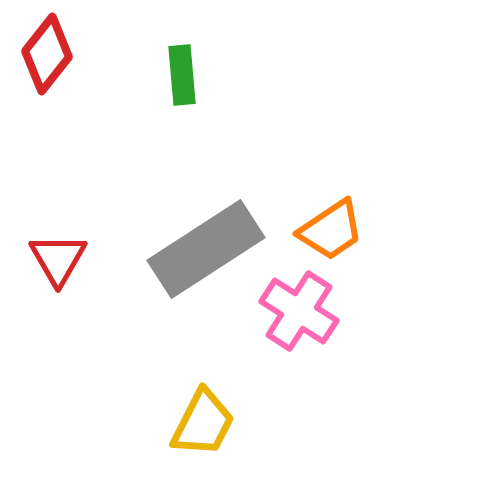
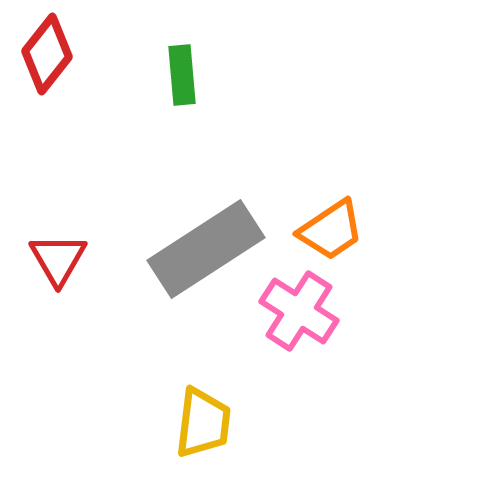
yellow trapezoid: rotated 20 degrees counterclockwise
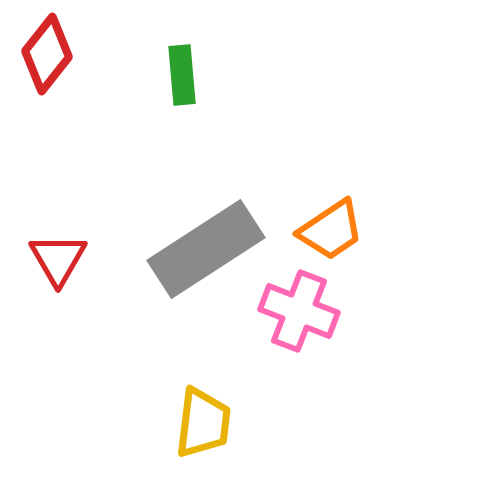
pink cross: rotated 12 degrees counterclockwise
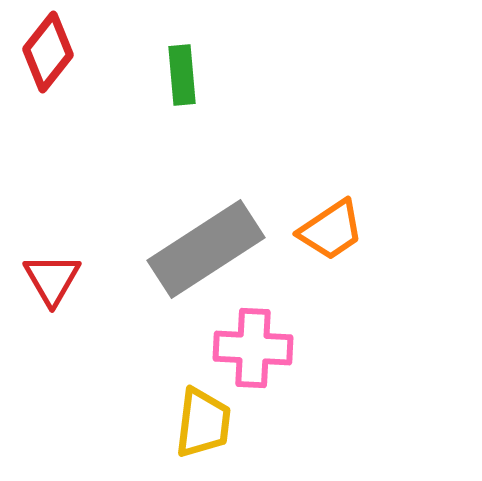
red diamond: moved 1 px right, 2 px up
red triangle: moved 6 px left, 20 px down
pink cross: moved 46 px left, 37 px down; rotated 18 degrees counterclockwise
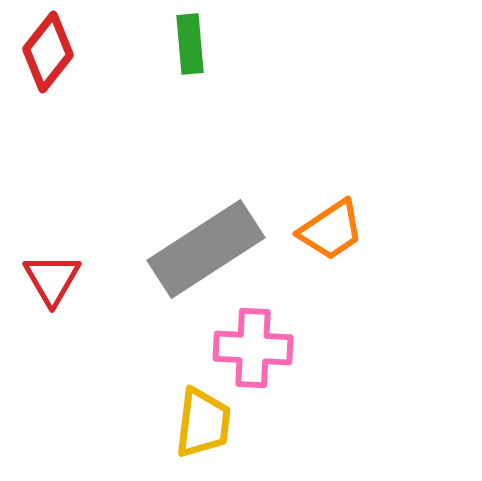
green rectangle: moved 8 px right, 31 px up
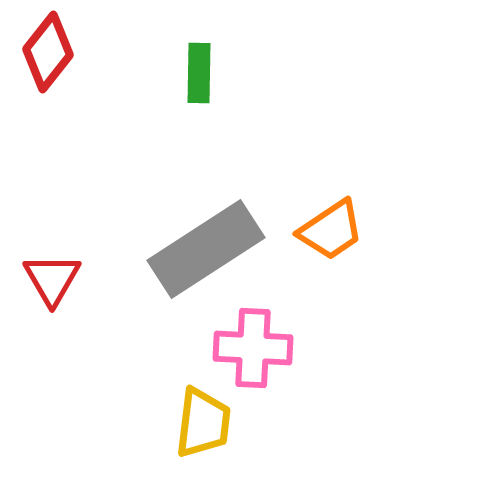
green rectangle: moved 9 px right, 29 px down; rotated 6 degrees clockwise
